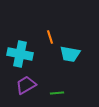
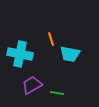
orange line: moved 1 px right, 2 px down
purple trapezoid: moved 6 px right
green line: rotated 16 degrees clockwise
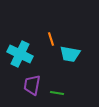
cyan cross: rotated 15 degrees clockwise
purple trapezoid: rotated 50 degrees counterclockwise
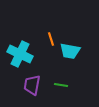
cyan trapezoid: moved 3 px up
green line: moved 4 px right, 8 px up
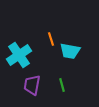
cyan cross: moved 1 px left, 1 px down; rotated 30 degrees clockwise
green line: moved 1 px right; rotated 64 degrees clockwise
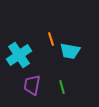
green line: moved 2 px down
